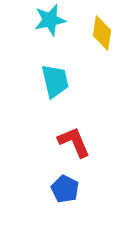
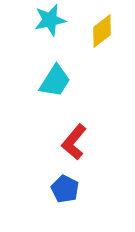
yellow diamond: moved 2 px up; rotated 44 degrees clockwise
cyan trapezoid: rotated 45 degrees clockwise
red L-shape: rotated 117 degrees counterclockwise
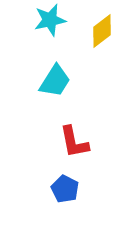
red L-shape: rotated 51 degrees counterclockwise
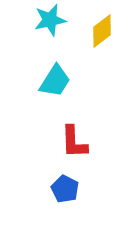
red L-shape: rotated 9 degrees clockwise
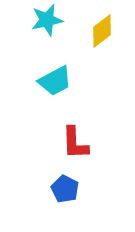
cyan star: moved 3 px left
cyan trapezoid: rotated 30 degrees clockwise
red L-shape: moved 1 px right, 1 px down
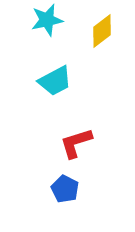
red L-shape: moved 1 px right; rotated 75 degrees clockwise
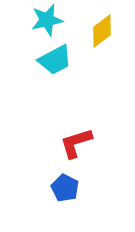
cyan trapezoid: moved 21 px up
blue pentagon: moved 1 px up
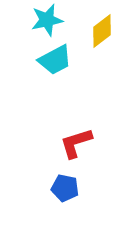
blue pentagon: rotated 16 degrees counterclockwise
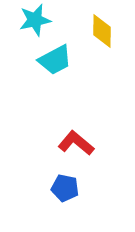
cyan star: moved 12 px left
yellow diamond: rotated 52 degrees counterclockwise
red L-shape: rotated 57 degrees clockwise
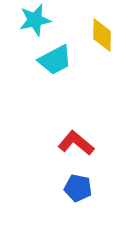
yellow diamond: moved 4 px down
blue pentagon: moved 13 px right
